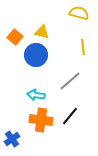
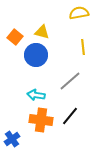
yellow semicircle: rotated 24 degrees counterclockwise
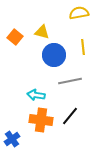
blue circle: moved 18 px right
gray line: rotated 30 degrees clockwise
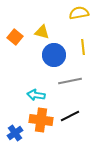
black line: rotated 24 degrees clockwise
blue cross: moved 3 px right, 6 px up
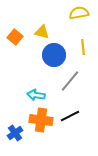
gray line: rotated 40 degrees counterclockwise
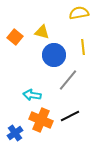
gray line: moved 2 px left, 1 px up
cyan arrow: moved 4 px left
orange cross: rotated 15 degrees clockwise
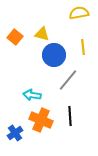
yellow triangle: moved 2 px down
black line: rotated 66 degrees counterclockwise
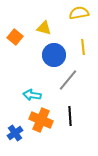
yellow triangle: moved 2 px right, 6 px up
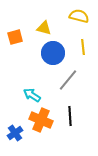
yellow semicircle: moved 3 px down; rotated 24 degrees clockwise
orange square: rotated 35 degrees clockwise
blue circle: moved 1 px left, 2 px up
cyan arrow: rotated 24 degrees clockwise
